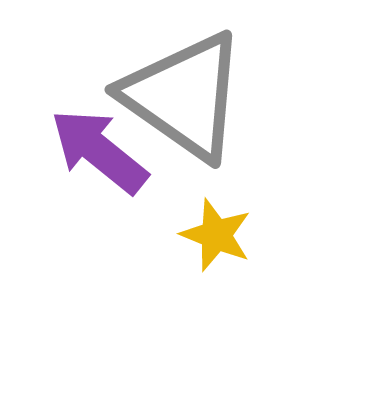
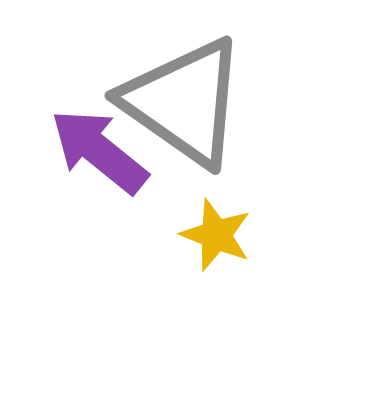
gray triangle: moved 6 px down
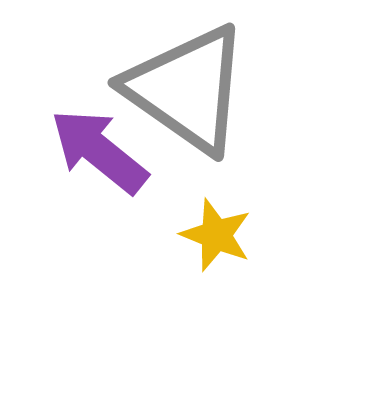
gray triangle: moved 3 px right, 13 px up
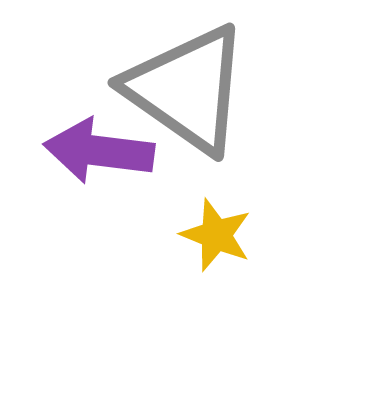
purple arrow: rotated 32 degrees counterclockwise
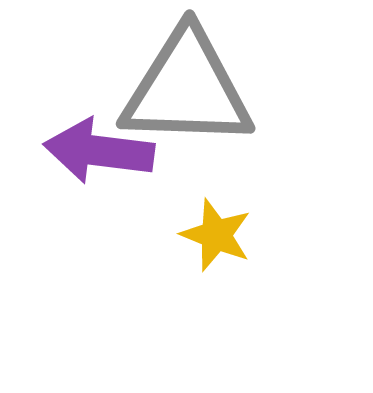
gray triangle: rotated 33 degrees counterclockwise
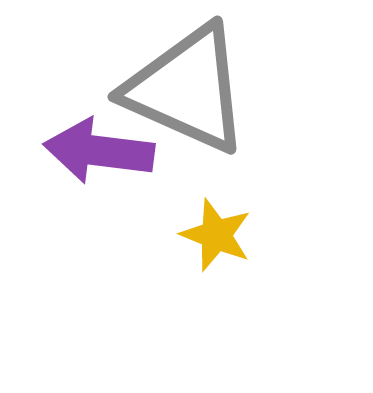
gray triangle: rotated 22 degrees clockwise
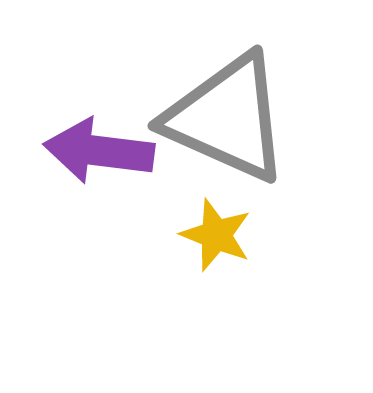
gray triangle: moved 40 px right, 29 px down
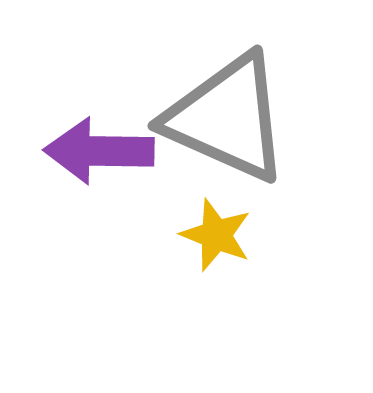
purple arrow: rotated 6 degrees counterclockwise
